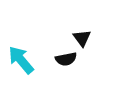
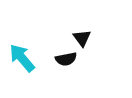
cyan arrow: moved 1 px right, 2 px up
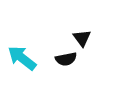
cyan arrow: rotated 12 degrees counterclockwise
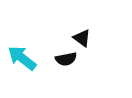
black triangle: rotated 18 degrees counterclockwise
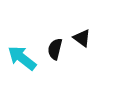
black semicircle: moved 11 px left, 10 px up; rotated 115 degrees clockwise
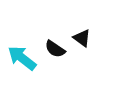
black semicircle: rotated 70 degrees counterclockwise
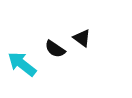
cyan arrow: moved 6 px down
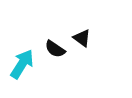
cyan arrow: rotated 84 degrees clockwise
